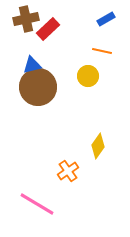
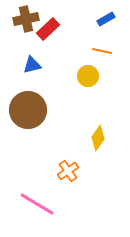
brown circle: moved 10 px left, 23 px down
yellow diamond: moved 8 px up
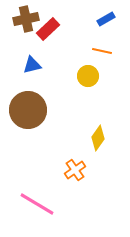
orange cross: moved 7 px right, 1 px up
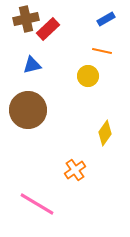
yellow diamond: moved 7 px right, 5 px up
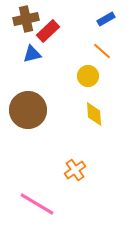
red rectangle: moved 2 px down
orange line: rotated 30 degrees clockwise
blue triangle: moved 11 px up
yellow diamond: moved 11 px left, 19 px up; rotated 40 degrees counterclockwise
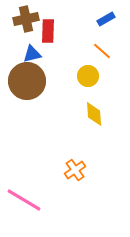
red rectangle: rotated 45 degrees counterclockwise
brown circle: moved 1 px left, 29 px up
pink line: moved 13 px left, 4 px up
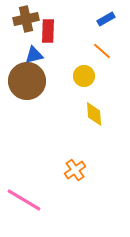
blue triangle: moved 2 px right, 1 px down
yellow circle: moved 4 px left
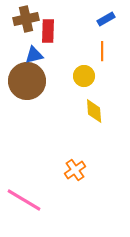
orange line: rotated 48 degrees clockwise
yellow diamond: moved 3 px up
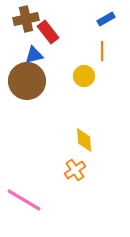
red rectangle: moved 1 px down; rotated 40 degrees counterclockwise
yellow diamond: moved 10 px left, 29 px down
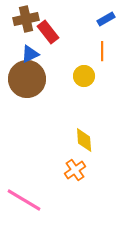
blue triangle: moved 4 px left, 1 px up; rotated 12 degrees counterclockwise
brown circle: moved 2 px up
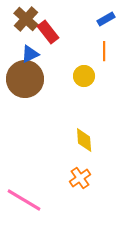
brown cross: rotated 35 degrees counterclockwise
orange line: moved 2 px right
brown circle: moved 2 px left
orange cross: moved 5 px right, 8 px down
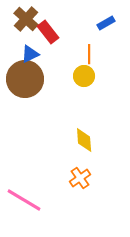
blue rectangle: moved 4 px down
orange line: moved 15 px left, 3 px down
